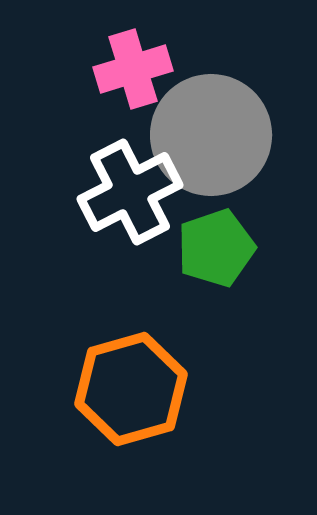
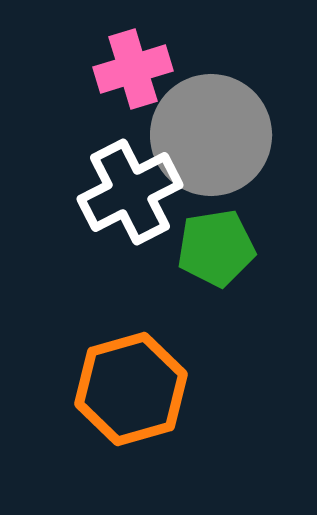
green pentagon: rotated 10 degrees clockwise
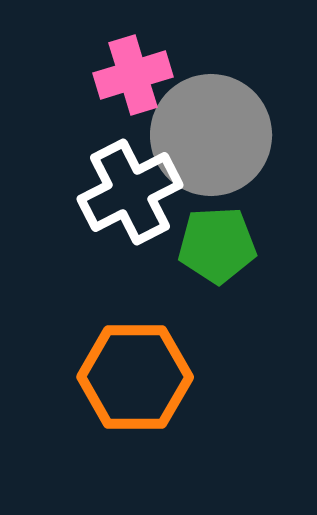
pink cross: moved 6 px down
green pentagon: moved 1 px right, 3 px up; rotated 6 degrees clockwise
orange hexagon: moved 4 px right, 12 px up; rotated 16 degrees clockwise
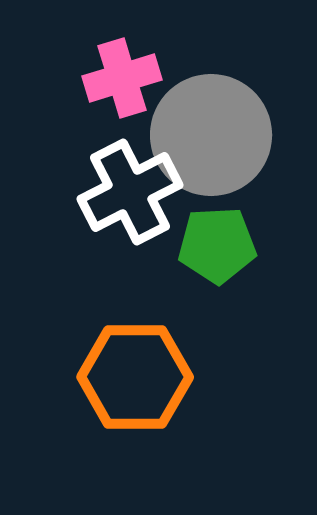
pink cross: moved 11 px left, 3 px down
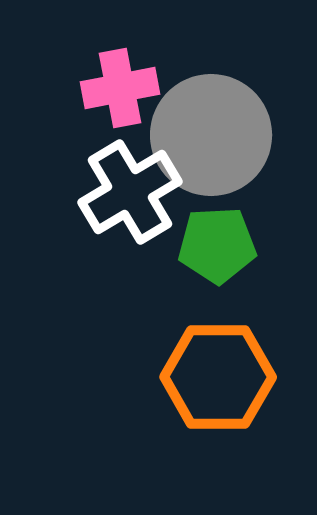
pink cross: moved 2 px left, 10 px down; rotated 6 degrees clockwise
white cross: rotated 4 degrees counterclockwise
orange hexagon: moved 83 px right
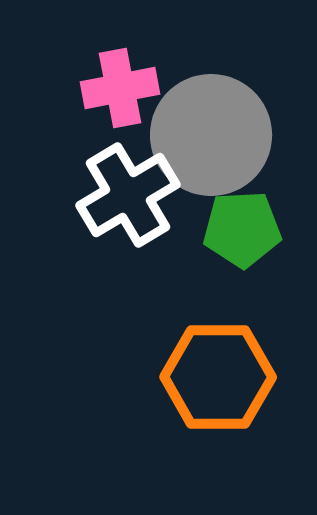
white cross: moved 2 px left, 3 px down
green pentagon: moved 25 px right, 16 px up
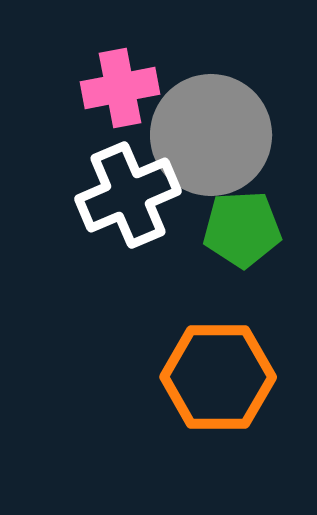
white cross: rotated 8 degrees clockwise
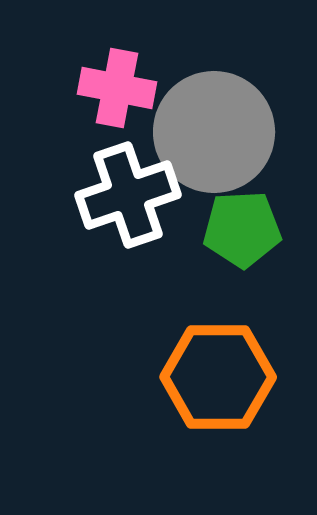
pink cross: moved 3 px left; rotated 22 degrees clockwise
gray circle: moved 3 px right, 3 px up
white cross: rotated 4 degrees clockwise
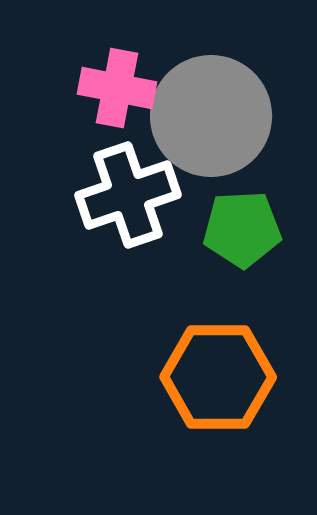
gray circle: moved 3 px left, 16 px up
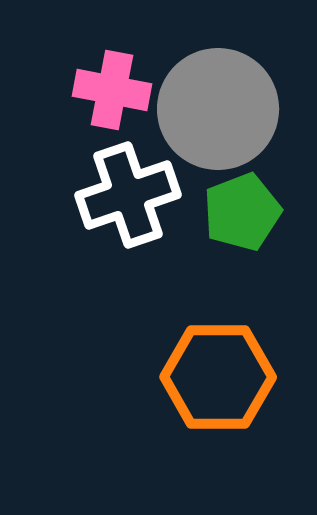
pink cross: moved 5 px left, 2 px down
gray circle: moved 7 px right, 7 px up
green pentagon: moved 17 px up; rotated 18 degrees counterclockwise
